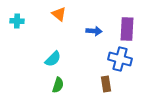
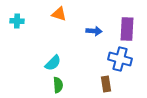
orange triangle: rotated 21 degrees counterclockwise
cyan semicircle: moved 4 px down
green semicircle: rotated 21 degrees counterclockwise
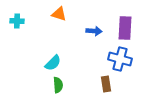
purple rectangle: moved 2 px left, 1 px up
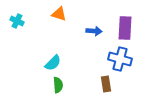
cyan cross: rotated 24 degrees clockwise
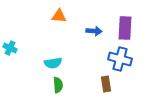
orange triangle: moved 2 px down; rotated 14 degrees counterclockwise
cyan cross: moved 7 px left, 27 px down
cyan semicircle: rotated 36 degrees clockwise
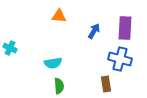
blue arrow: rotated 63 degrees counterclockwise
green semicircle: moved 1 px right, 1 px down
